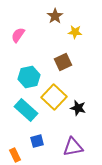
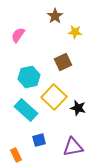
blue square: moved 2 px right, 1 px up
orange rectangle: moved 1 px right
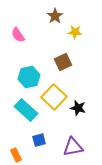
pink semicircle: rotated 70 degrees counterclockwise
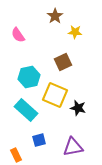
yellow square: moved 1 px right, 2 px up; rotated 20 degrees counterclockwise
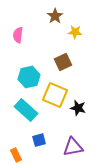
pink semicircle: rotated 42 degrees clockwise
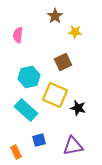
purple triangle: moved 1 px up
orange rectangle: moved 3 px up
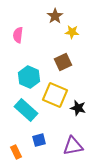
yellow star: moved 3 px left
cyan hexagon: rotated 25 degrees counterclockwise
